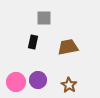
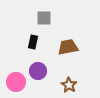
purple circle: moved 9 px up
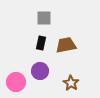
black rectangle: moved 8 px right, 1 px down
brown trapezoid: moved 2 px left, 2 px up
purple circle: moved 2 px right
brown star: moved 2 px right, 2 px up
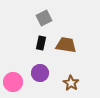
gray square: rotated 28 degrees counterclockwise
brown trapezoid: rotated 20 degrees clockwise
purple circle: moved 2 px down
pink circle: moved 3 px left
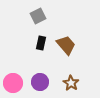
gray square: moved 6 px left, 2 px up
brown trapezoid: rotated 40 degrees clockwise
purple circle: moved 9 px down
pink circle: moved 1 px down
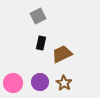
brown trapezoid: moved 4 px left, 9 px down; rotated 75 degrees counterclockwise
brown star: moved 7 px left
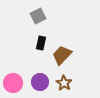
brown trapezoid: moved 1 px down; rotated 20 degrees counterclockwise
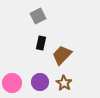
pink circle: moved 1 px left
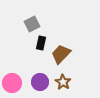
gray square: moved 6 px left, 8 px down
brown trapezoid: moved 1 px left, 1 px up
brown star: moved 1 px left, 1 px up
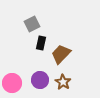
purple circle: moved 2 px up
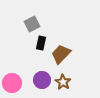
purple circle: moved 2 px right
